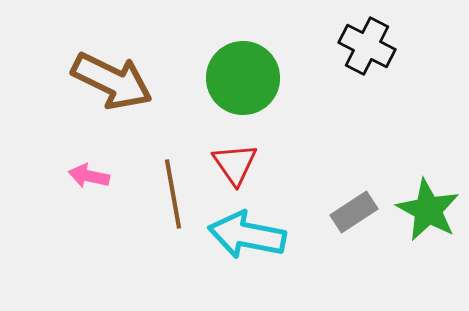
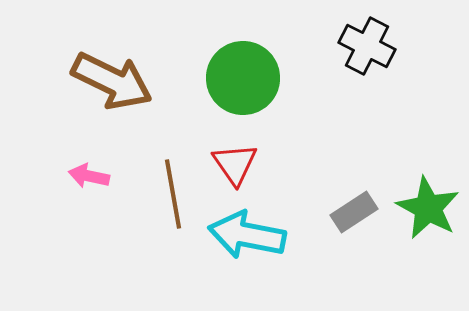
green star: moved 2 px up
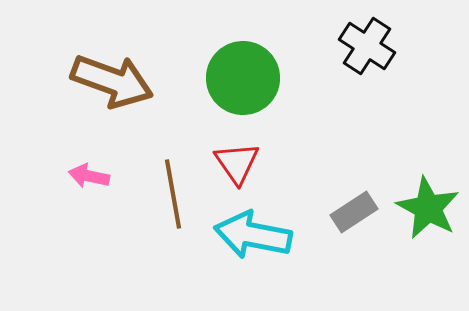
black cross: rotated 6 degrees clockwise
brown arrow: rotated 6 degrees counterclockwise
red triangle: moved 2 px right, 1 px up
cyan arrow: moved 6 px right
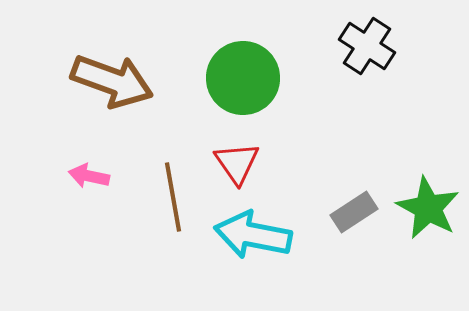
brown line: moved 3 px down
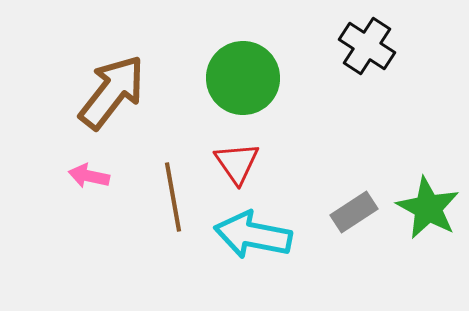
brown arrow: moved 11 px down; rotated 72 degrees counterclockwise
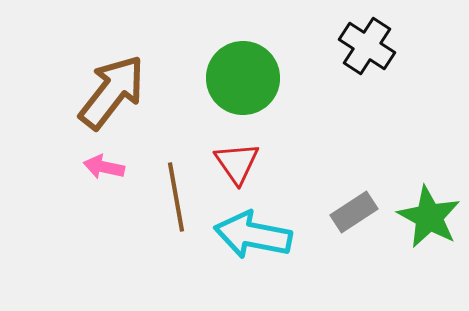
pink arrow: moved 15 px right, 9 px up
brown line: moved 3 px right
green star: moved 1 px right, 9 px down
